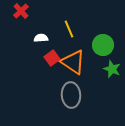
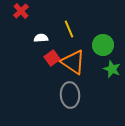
gray ellipse: moved 1 px left
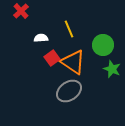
gray ellipse: moved 1 px left, 4 px up; rotated 60 degrees clockwise
